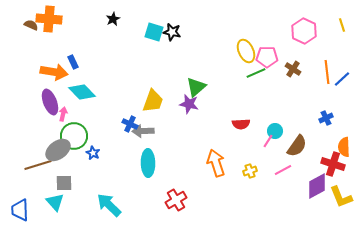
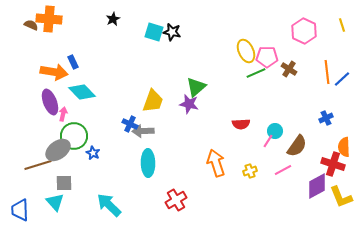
brown cross at (293, 69): moved 4 px left
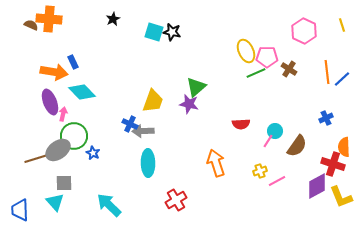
brown line at (38, 165): moved 7 px up
pink line at (283, 170): moved 6 px left, 11 px down
yellow cross at (250, 171): moved 10 px right
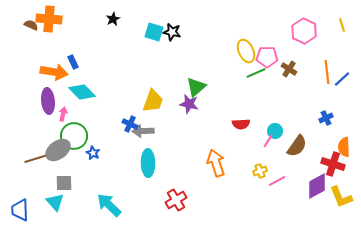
purple ellipse at (50, 102): moved 2 px left, 1 px up; rotated 15 degrees clockwise
